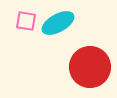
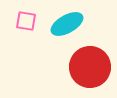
cyan ellipse: moved 9 px right, 1 px down
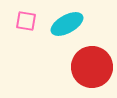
red circle: moved 2 px right
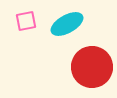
pink square: rotated 20 degrees counterclockwise
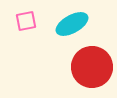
cyan ellipse: moved 5 px right
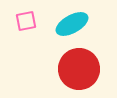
red circle: moved 13 px left, 2 px down
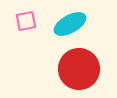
cyan ellipse: moved 2 px left
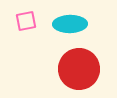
cyan ellipse: rotated 28 degrees clockwise
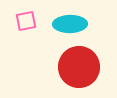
red circle: moved 2 px up
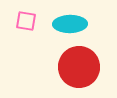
pink square: rotated 20 degrees clockwise
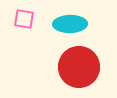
pink square: moved 2 px left, 2 px up
